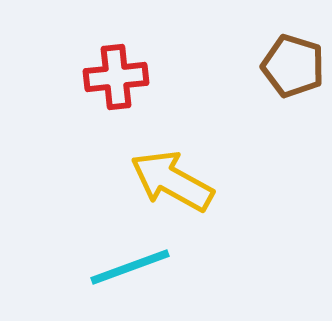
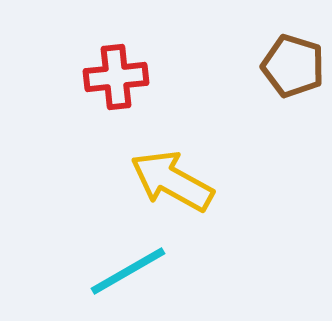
cyan line: moved 2 px left, 4 px down; rotated 10 degrees counterclockwise
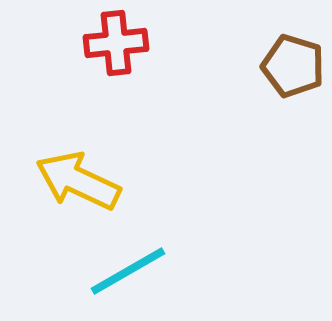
red cross: moved 34 px up
yellow arrow: moved 94 px left; rotated 4 degrees counterclockwise
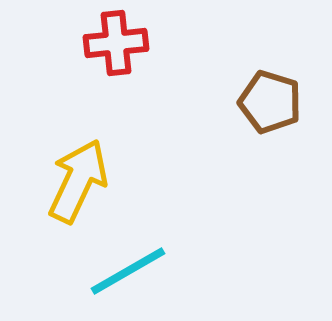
brown pentagon: moved 23 px left, 36 px down
yellow arrow: rotated 90 degrees clockwise
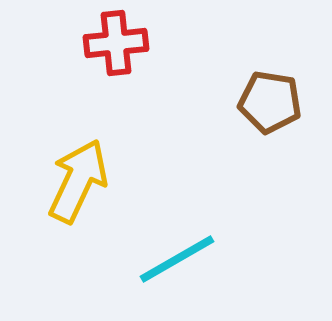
brown pentagon: rotated 8 degrees counterclockwise
cyan line: moved 49 px right, 12 px up
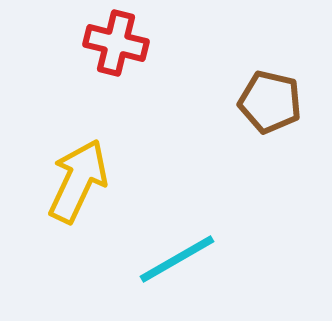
red cross: rotated 20 degrees clockwise
brown pentagon: rotated 4 degrees clockwise
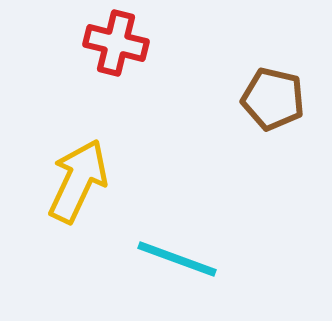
brown pentagon: moved 3 px right, 3 px up
cyan line: rotated 50 degrees clockwise
